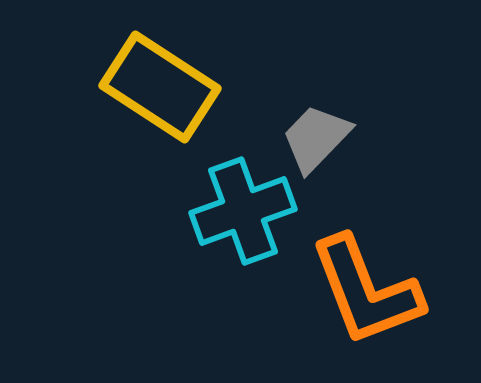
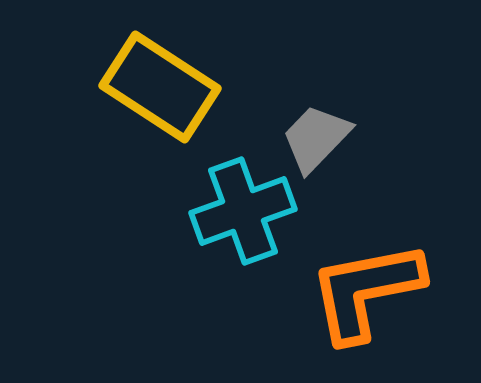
orange L-shape: rotated 100 degrees clockwise
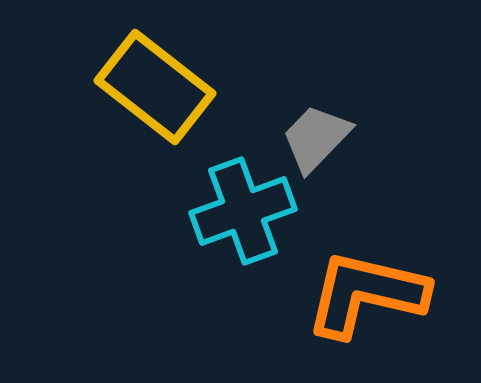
yellow rectangle: moved 5 px left; rotated 5 degrees clockwise
orange L-shape: moved 3 px down; rotated 24 degrees clockwise
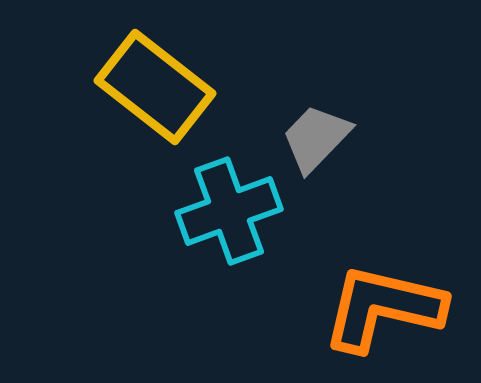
cyan cross: moved 14 px left
orange L-shape: moved 17 px right, 14 px down
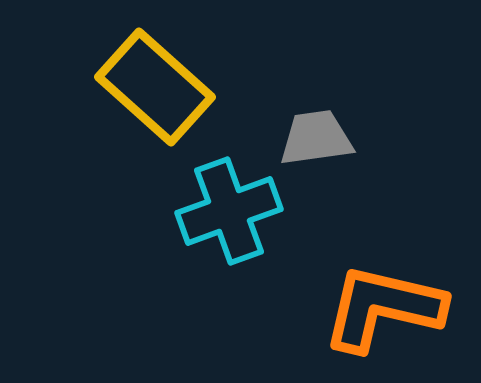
yellow rectangle: rotated 4 degrees clockwise
gray trapezoid: rotated 38 degrees clockwise
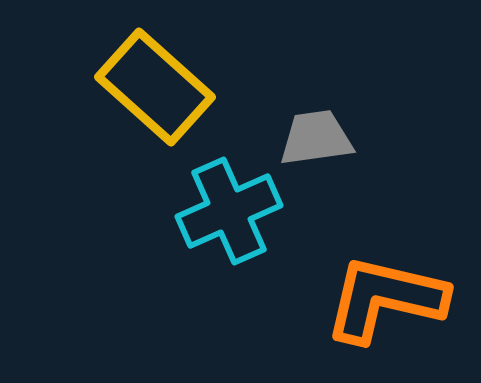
cyan cross: rotated 4 degrees counterclockwise
orange L-shape: moved 2 px right, 9 px up
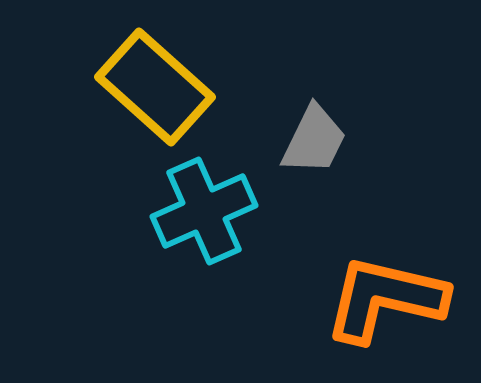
gray trapezoid: moved 2 px left, 2 px down; rotated 124 degrees clockwise
cyan cross: moved 25 px left
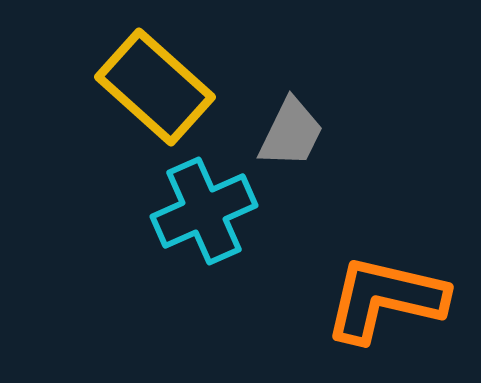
gray trapezoid: moved 23 px left, 7 px up
